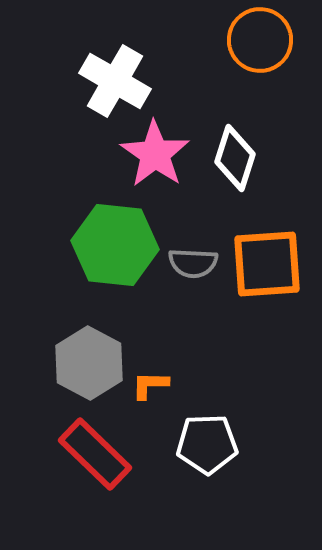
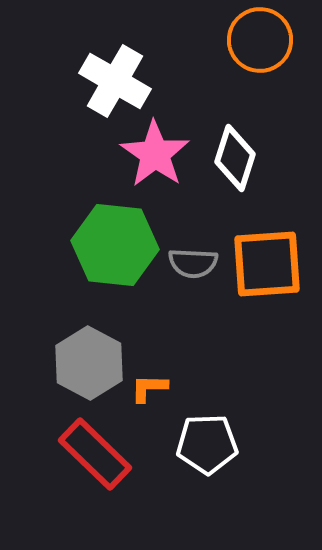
orange L-shape: moved 1 px left, 3 px down
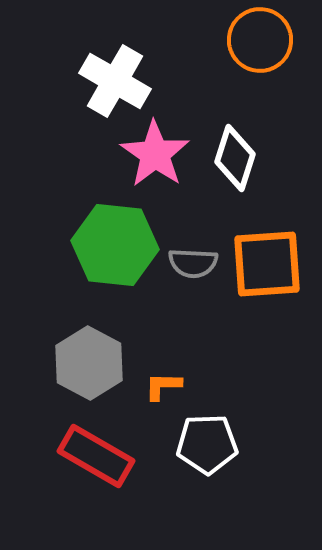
orange L-shape: moved 14 px right, 2 px up
red rectangle: moved 1 px right, 2 px down; rotated 14 degrees counterclockwise
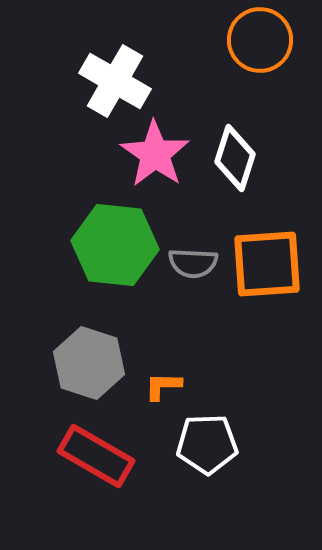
gray hexagon: rotated 10 degrees counterclockwise
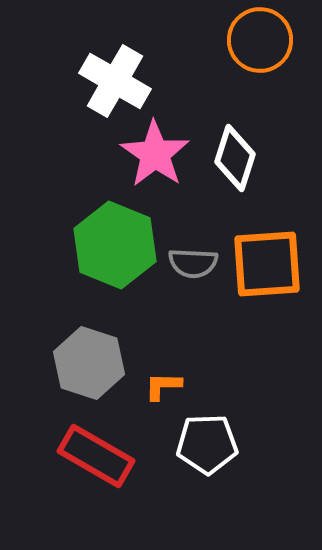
green hexagon: rotated 16 degrees clockwise
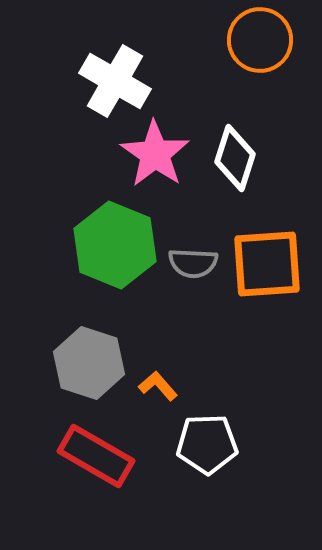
orange L-shape: moved 5 px left; rotated 48 degrees clockwise
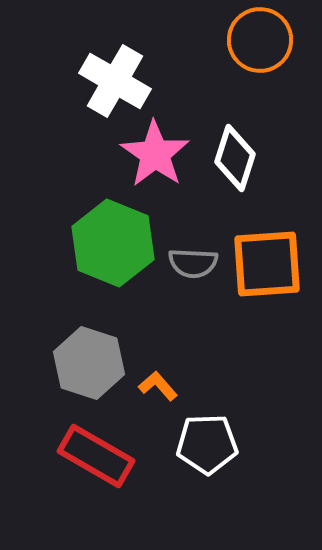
green hexagon: moved 2 px left, 2 px up
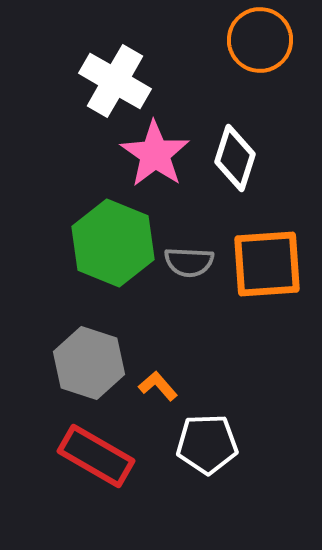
gray semicircle: moved 4 px left, 1 px up
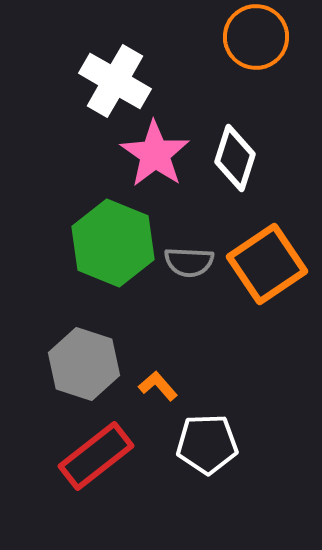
orange circle: moved 4 px left, 3 px up
orange square: rotated 30 degrees counterclockwise
gray hexagon: moved 5 px left, 1 px down
red rectangle: rotated 68 degrees counterclockwise
